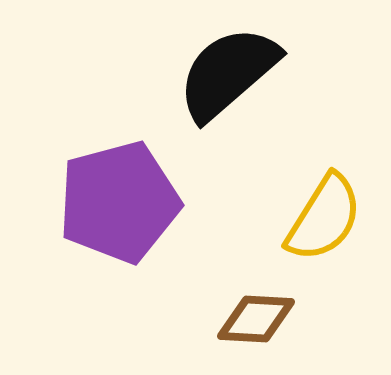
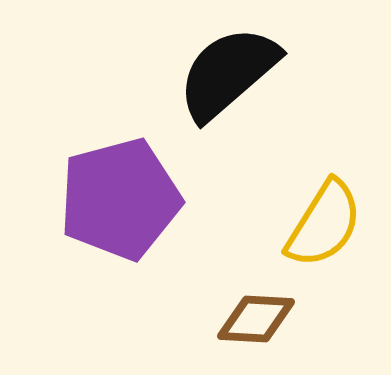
purple pentagon: moved 1 px right, 3 px up
yellow semicircle: moved 6 px down
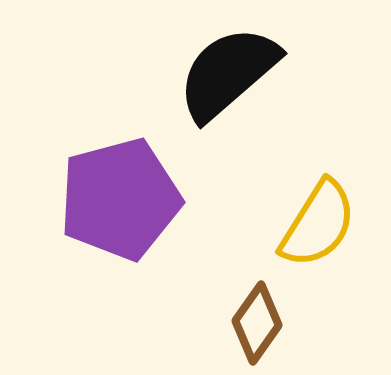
yellow semicircle: moved 6 px left
brown diamond: moved 1 px right, 4 px down; rotated 58 degrees counterclockwise
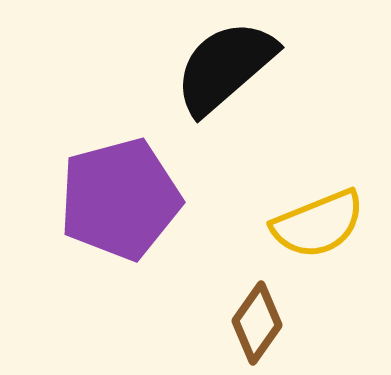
black semicircle: moved 3 px left, 6 px up
yellow semicircle: rotated 36 degrees clockwise
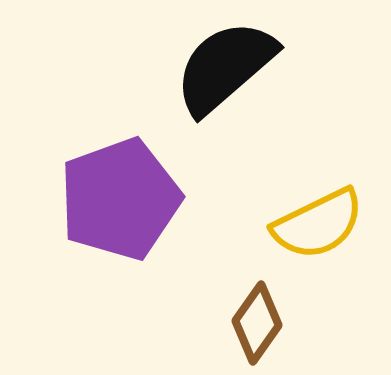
purple pentagon: rotated 5 degrees counterclockwise
yellow semicircle: rotated 4 degrees counterclockwise
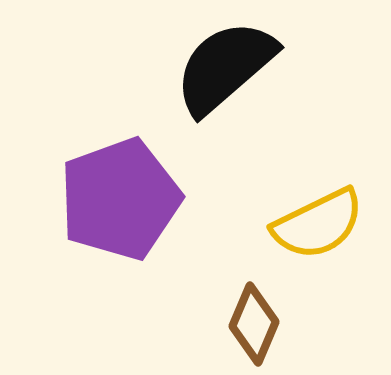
brown diamond: moved 3 px left, 1 px down; rotated 12 degrees counterclockwise
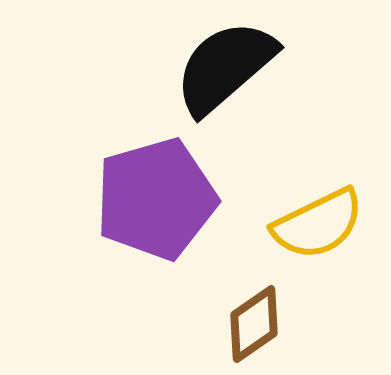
purple pentagon: moved 36 px right; rotated 4 degrees clockwise
brown diamond: rotated 32 degrees clockwise
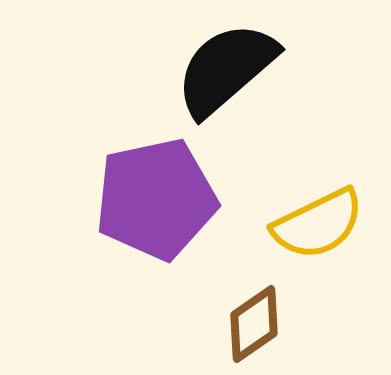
black semicircle: moved 1 px right, 2 px down
purple pentagon: rotated 4 degrees clockwise
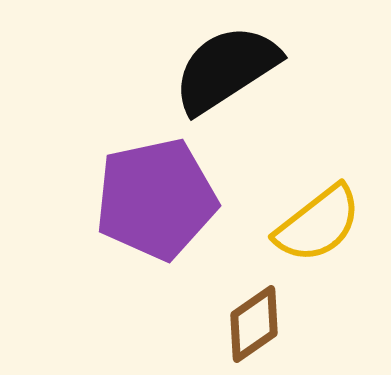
black semicircle: rotated 8 degrees clockwise
yellow semicircle: rotated 12 degrees counterclockwise
